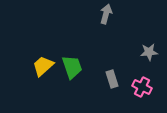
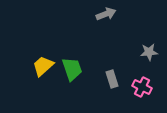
gray arrow: rotated 54 degrees clockwise
green trapezoid: moved 2 px down
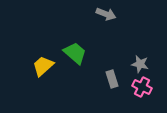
gray arrow: rotated 42 degrees clockwise
gray star: moved 9 px left, 12 px down; rotated 18 degrees clockwise
green trapezoid: moved 3 px right, 16 px up; rotated 30 degrees counterclockwise
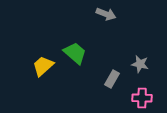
gray rectangle: rotated 48 degrees clockwise
pink cross: moved 11 px down; rotated 24 degrees counterclockwise
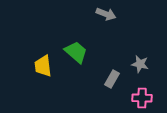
green trapezoid: moved 1 px right, 1 px up
yellow trapezoid: rotated 55 degrees counterclockwise
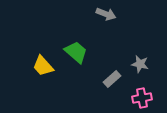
yellow trapezoid: rotated 35 degrees counterclockwise
gray rectangle: rotated 18 degrees clockwise
pink cross: rotated 12 degrees counterclockwise
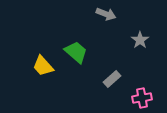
gray star: moved 24 px up; rotated 24 degrees clockwise
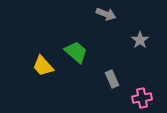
gray rectangle: rotated 72 degrees counterclockwise
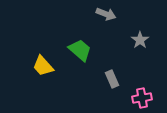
green trapezoid: moved 4 px right, 2 px up
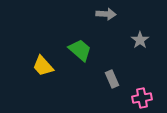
gray arrow: rotated 18 degrees counterclockwise
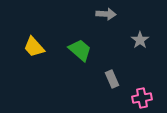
yellow trapezoid: moved 9 px left, 19 px up
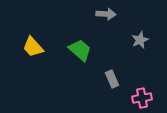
gray star: rotated 12 degrees clockwise
yellow trapezoid: moved 1 px left
